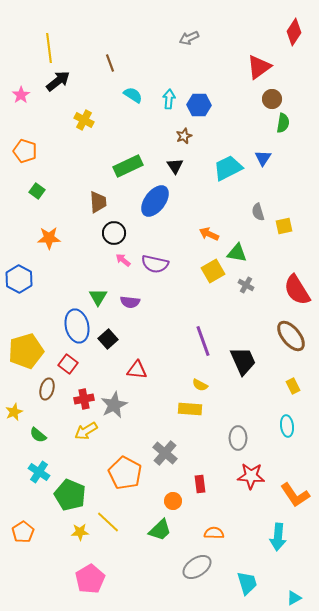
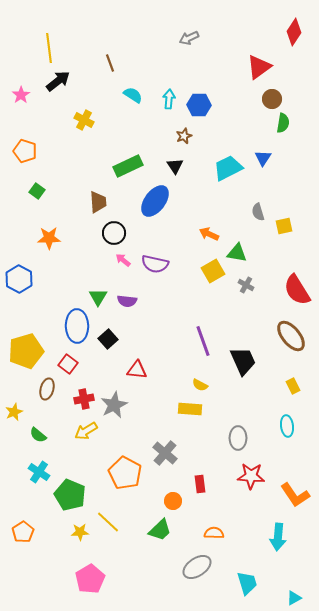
purple semicircle at (130, 302): moved 3 px left, 1 px up
blue ellipse at (77, 326): rotated 12 degrees clockwise
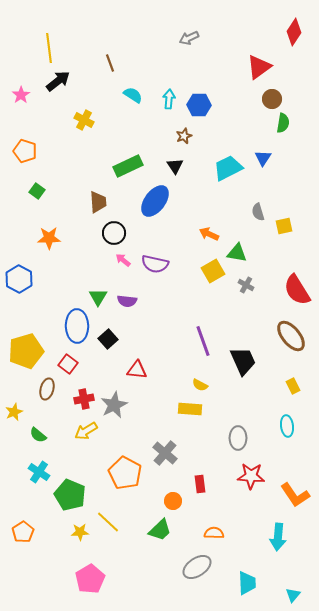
cyan trapezoid at (247, 583): rotated 15 degrees clockwise
cyan triangle at (294, 598): moved 1 px left, 3 px up; rotated 21 degrees counterclockwise
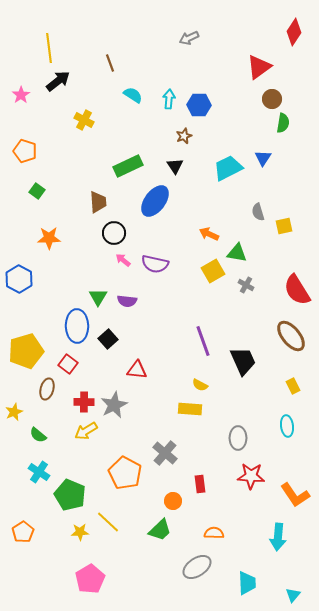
red cross at (84, 399): moved 3 px down; rotated 12 degrees clockwise
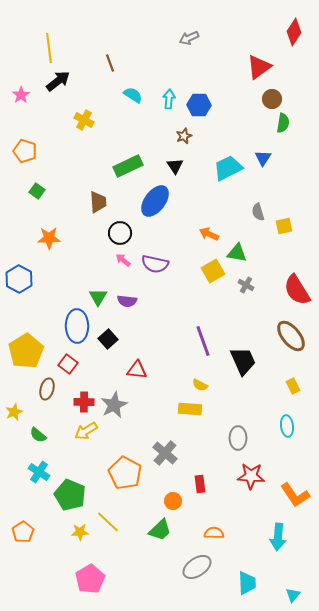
black circle at (114, 233): moved 6 px right
yellow pentagon at (26, 351): rotated 16 degrees counterclockwise
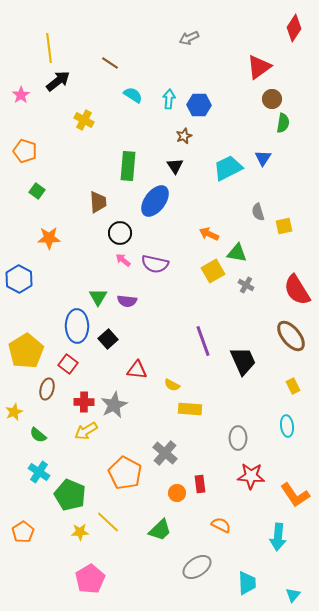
red diamond at (294, 32): moved 4 px up
brown line at (110, 63): rotated 36 degrees counterclockwise
green rectangle at (128, 166): rotated 60 degrees counterclockwise
yellow semicircle at (200, 385): moved 28 px left
orange circle at (173, 501): moved 4 px right, 8 px up
orange semicircle at (214, 533): moved 7 px right, 8 px up; rotated 24 degrees clockwise
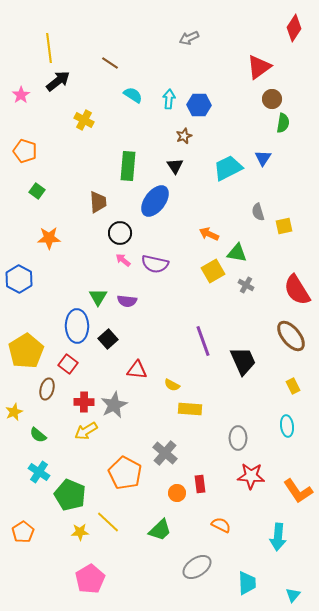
orange L-shape at (295, 495): moved 3 px right, 4 px up
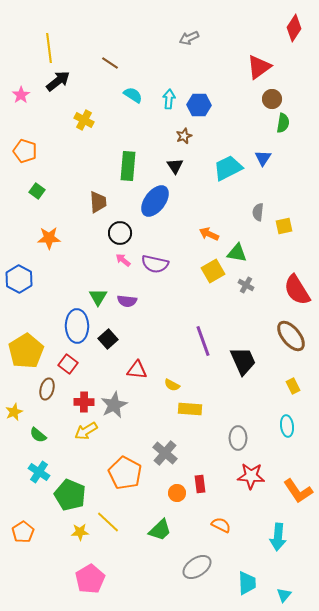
gray semicircle at (258, 212): rotated 24 degrees clockwise
cyan triangle at (293, 595): moved 9 px left
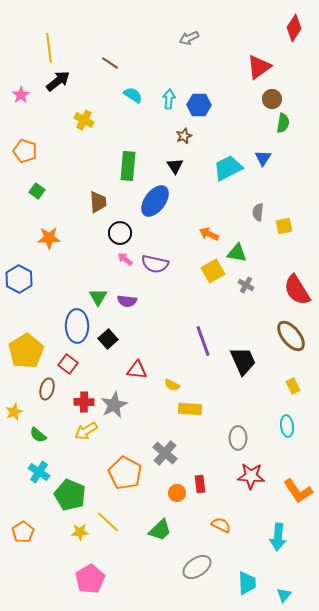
pink arrow at (123, 260): moved 2 px right, 1 px up
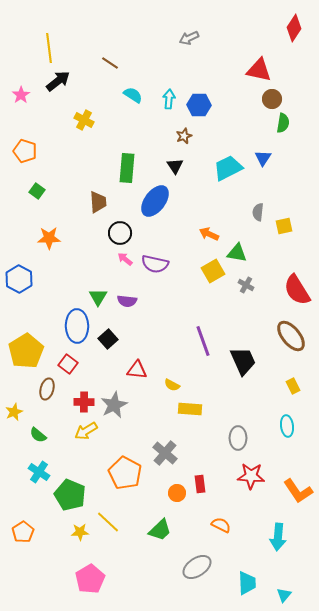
red triangle at (259, 67): moved 3 px down; rotated 48 degrees clockwise
green rectangle at (128, 166): moved 1 px left, 2 px down
